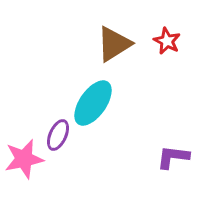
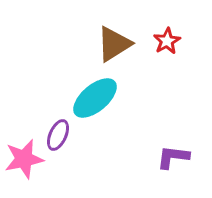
red star: rotated 16 degrees clockwise
cyan ellipse: moved 2 px right, 5 px up; rotated 15 degrees clockwise
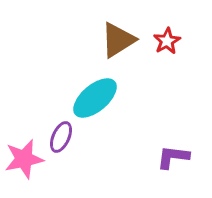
brown triangle: moved 4 px right, 4 px up
purple ellipse: moved 3 px right, 2 px down
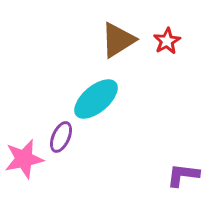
cyan ellipse: moved 1 px right, 1 px down
purple L-shape: moved 10 px right, 18 px down
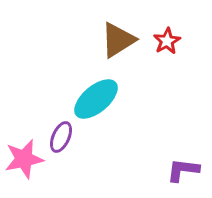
purple L-shape: moved 5 px up
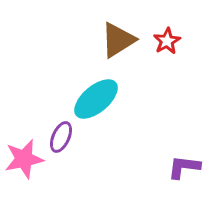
purple L-shape: moved 1 px right, 3 px up
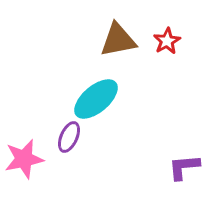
brown triangle: rotated 21 degrees clockwise
purple ellipse: moved 8 px right
purple L-shape: rotated 12 degrees counterclockwise
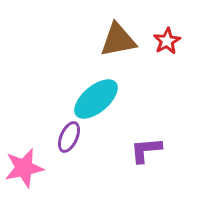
pink star: moved 9 px down
purple L-shape: moved 38 px left, 17 px up
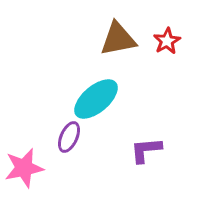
brown triangle: moved 1 px up
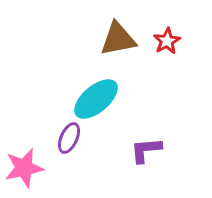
purple ellipse: moved 1 px down
